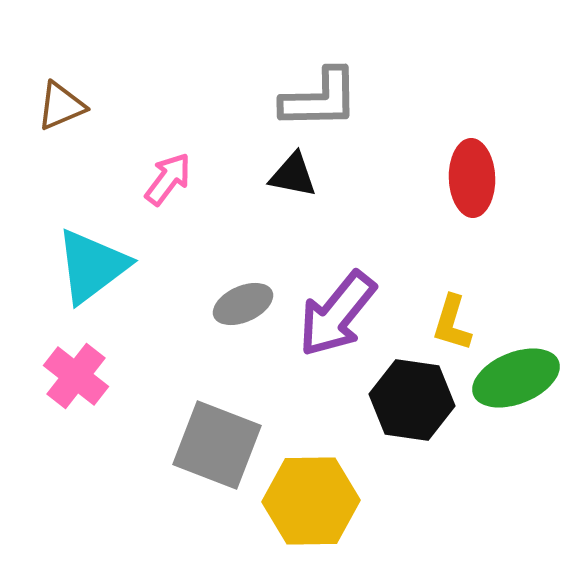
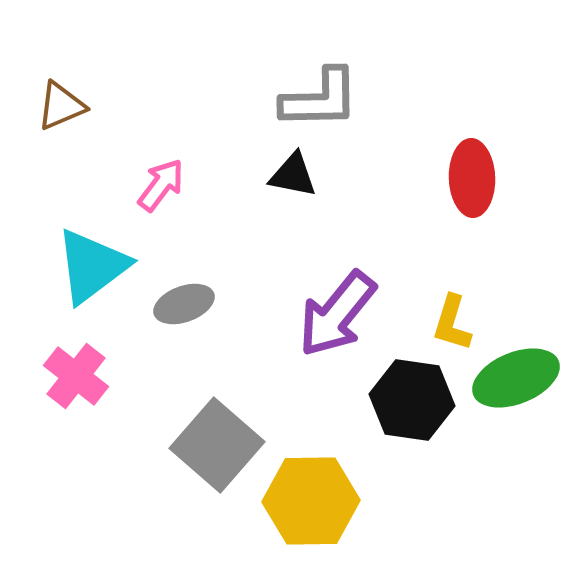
pink arrow: moved 7 px left, 6 px down
gray ellipse: moved 59 px left; rotated 4 degrees clockwise
gray square: rotated 20 degrees clockwise
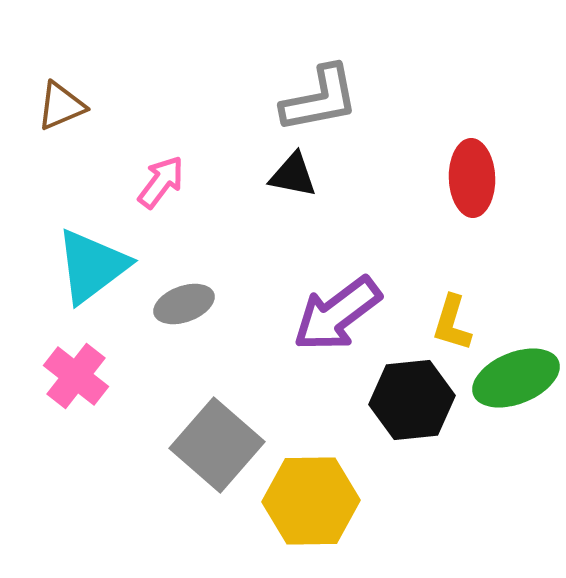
gray L-shape: rotated 10 degrees counterclockwise
pink arrow: moved 3 px up
purple arrow: rotated 14 degrees clockwise
black hexagon: rotated 14 degrees counterclockwise
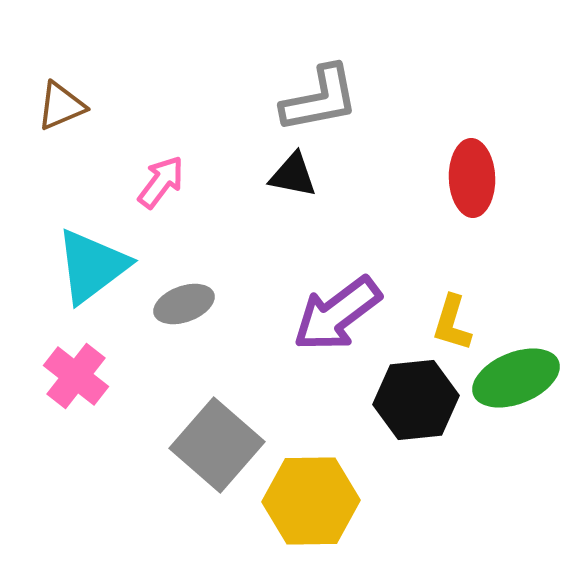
black hexagon: moved 4 px right
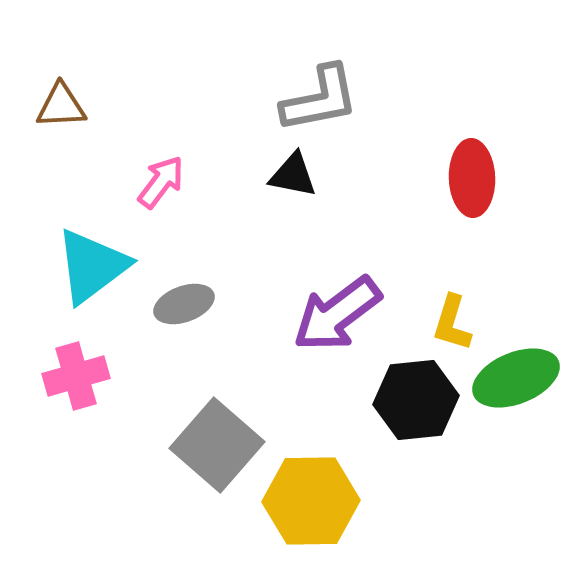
brown triangle: rotated 20 degrees clockwise
pink cross: rotated 36 degrees clockwise
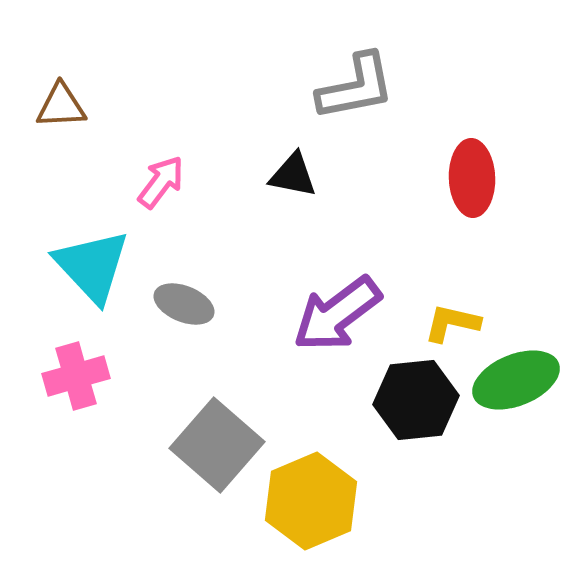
gray L-shape: moved 36 px right, 12 px up
cyan triangle: rotated 36 degrees counterclockwise
gray ellipse: rotated 42 degrees clockwise
yellow L-shape: rotated 86 degrees clockwise
green ellipse: moved 2 px down
yellow hexagon: rotated 22 degrees counterclockwise
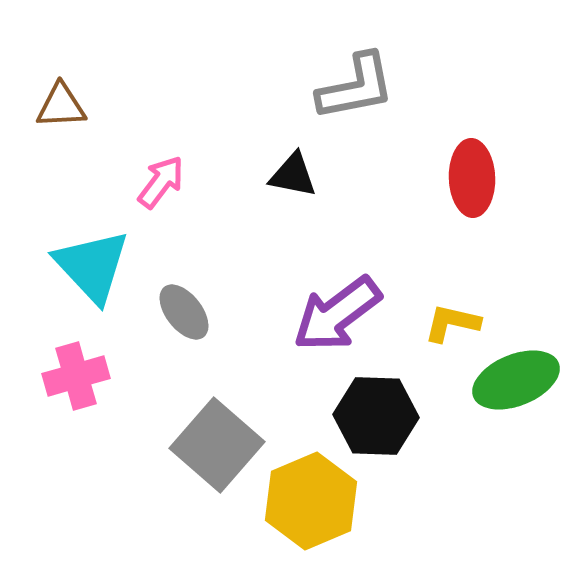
gray ellipse: moved 8 px down; rotated 30 degrees clockwise
black hexagon: moved 40 px left, 16 px down; rotated 8 degrees clockwise
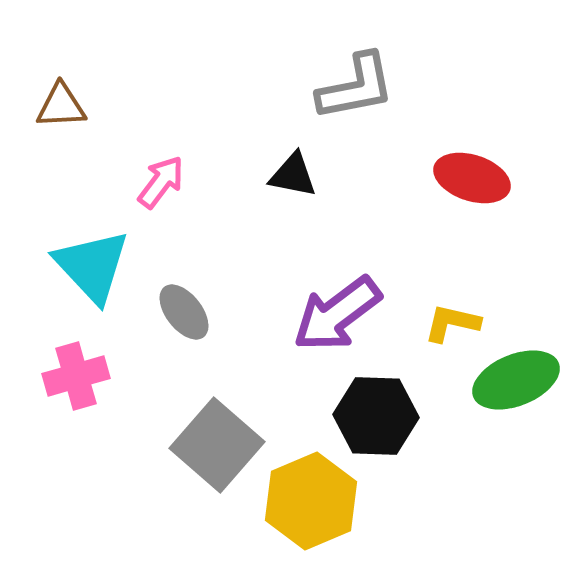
red ellipse: rotated 70 degrees counterclockwise
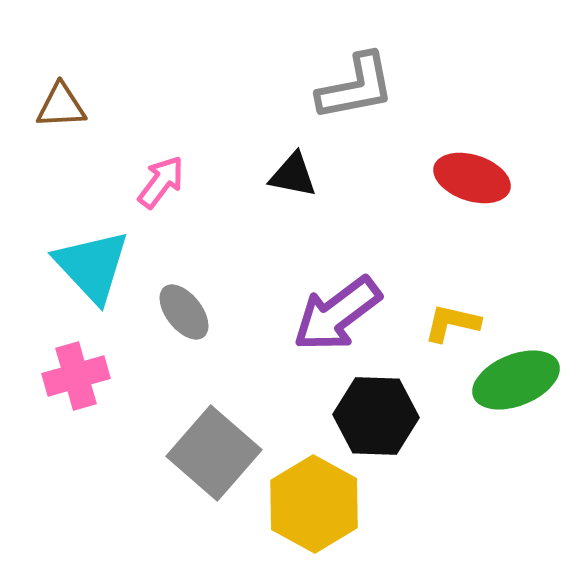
gray square: moved 3 px left, 8 px down
yellow hexagon: moved 3 px right, 3 px down; rotated 8 degrees counterclockwise
